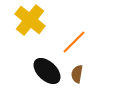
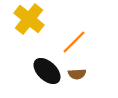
yellow cross: moved 1 px left, 1 px up
brown semicircle: rotated 102 degrees counterclockwise
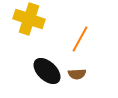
yellow cross: rotated 20 degrees counterclockwise
orange line: moved 6 px right, 3 px up; rotated 16 degrees counterclockwise
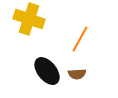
black ellipse: rotated 8 degrees clockwise
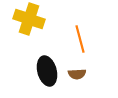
orange line: rotated 44 degrees counterclockwise
black ellipse: rotated 24 degrees clockwise
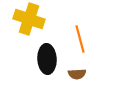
black ellipse: moved 12 px up; rotated 12 degrees clockwise
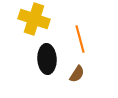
yellow cross: moved 5 px right
brown semicircle: rotated 54 degrees counterclockwise
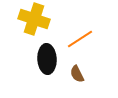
orange line: rotated 72 degrees clockwise
brown semicircle: rotated 120 degrees clockwise
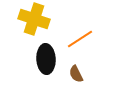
black ellipse: moved 1 px left
brown semicircle: moved 1 px left
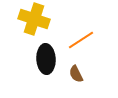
orange line: moved 1 px right, 1 px down
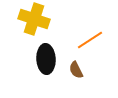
orange line: moved 9 px right
brown semicircle: moved 4 px up
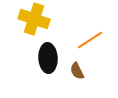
black ellipse: moved 2 px right, 1 px up
brown semicircle: moved 1 px right, 1 px down
